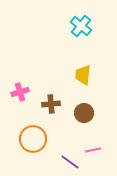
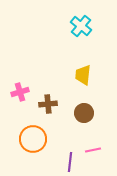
brown cross: moved 3 px left
purple line: rotated 60 degrees clockwise
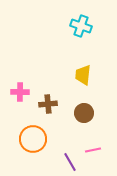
cyan cross: rotated 20 degrees counterclockwise
pink cross: rotated 18 degrees clockwise
purple line: rotated 36 degrees counterclockwise
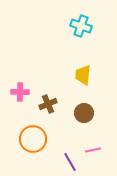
brown cross: rotated 18 degrees counterclockwise
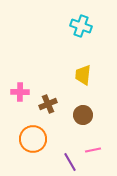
brown circle: moved 1 px left, 2 px down
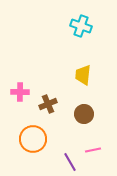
brown circle: moved 1 px right, 1 px up
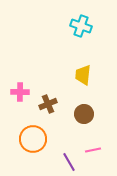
purple line: moved 1 px left
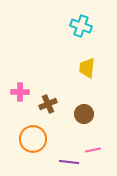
yellow trapezoid: moved 4 px right, 7 px up
purple line: rotated 54 degrees counterclockwise
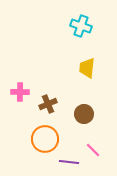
orange circle: moved 12 px right
pink line: rotated 56 degrees clockwise
